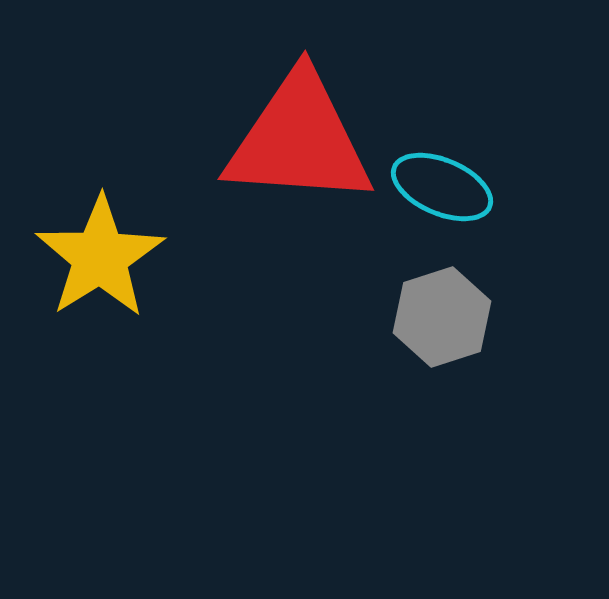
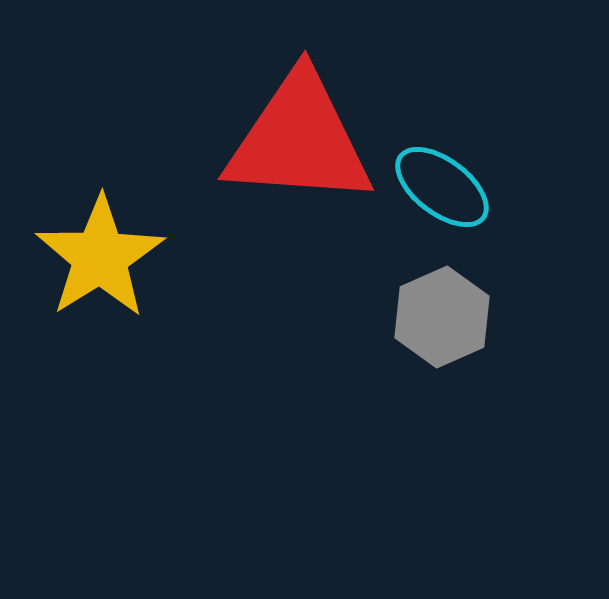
cyan ellipse: rotated 14 degrees clockwise
gray hexagon: rotated 6 degrees counterclockwise
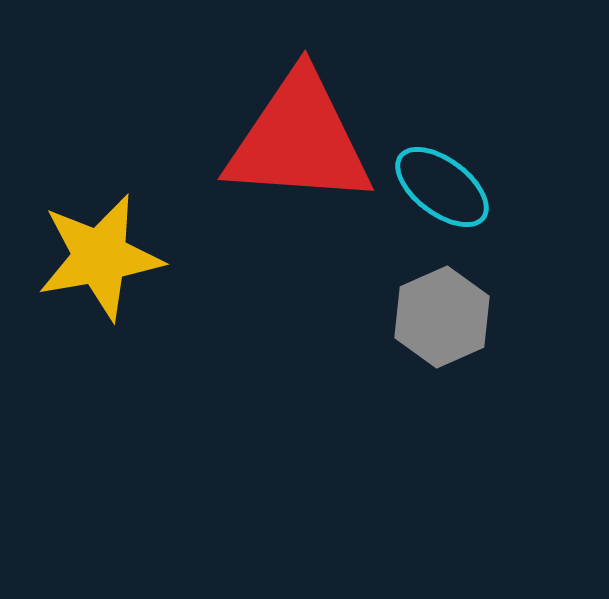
yellow star: rotated 22 degrees clockwise
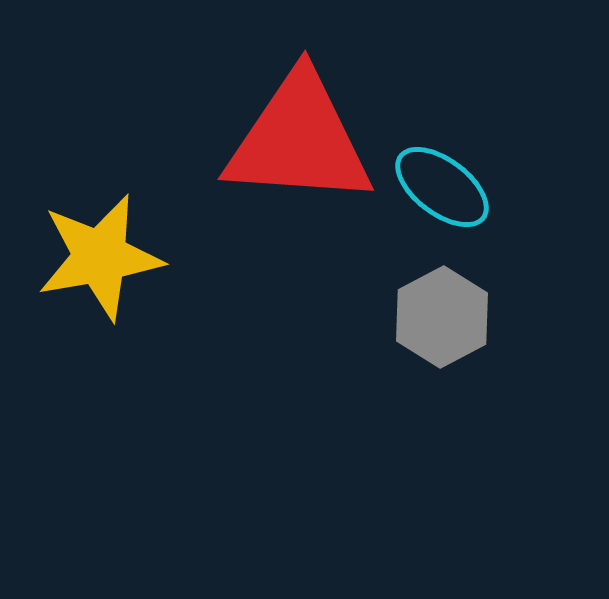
gray hexagon: rotated 4 degrees counterclockwise
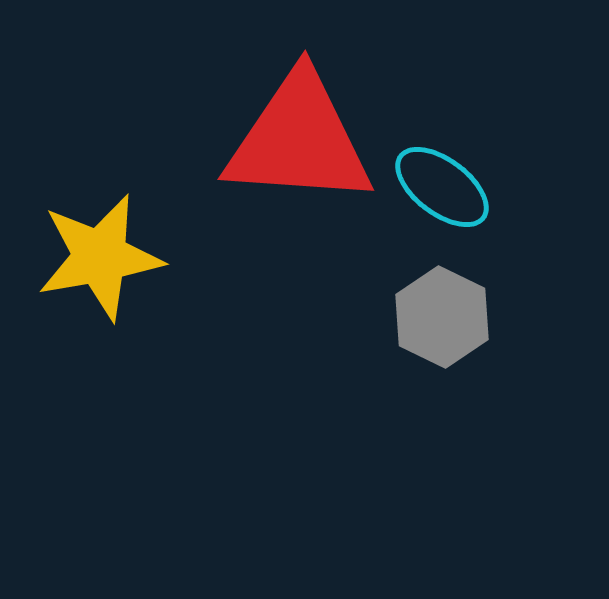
gray hexagon: rotated 6 degrees counterclockwise
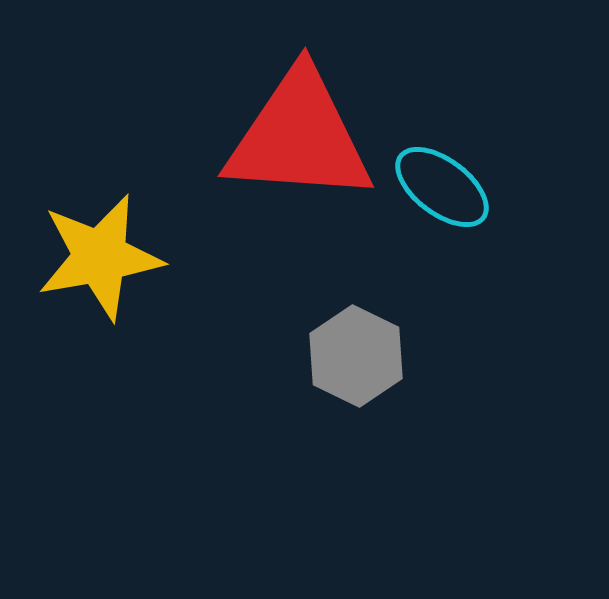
red triangle: moved 3 px up
gray hexagon: moved 86 px left, 39 px down
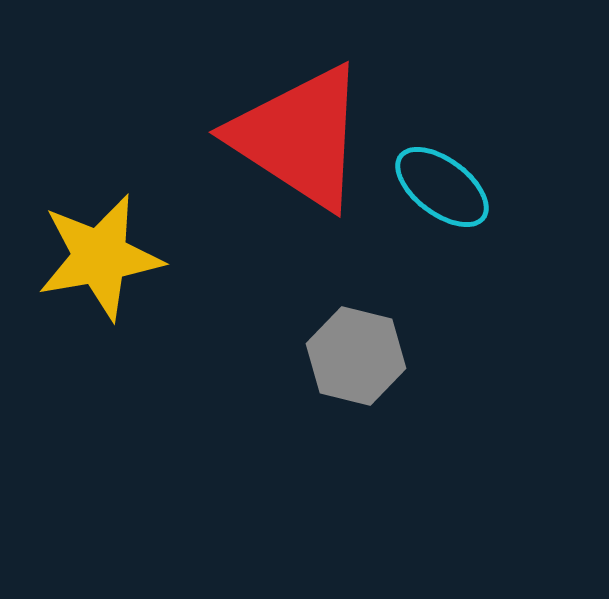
red triangle: rotated 29 degrees clockwise
gray hexagon: rotated 12 degrees counterclockwise
